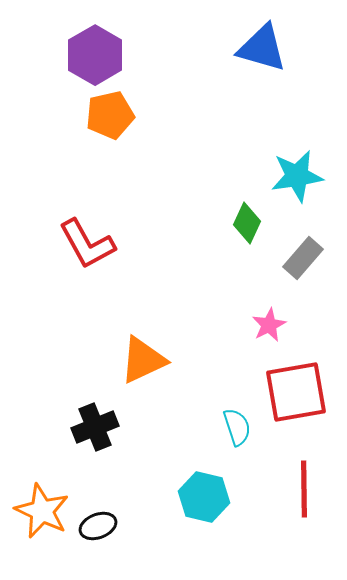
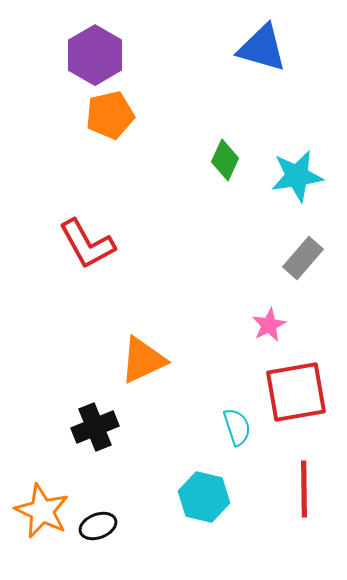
green diamond: moved 22 px left, 63 px up
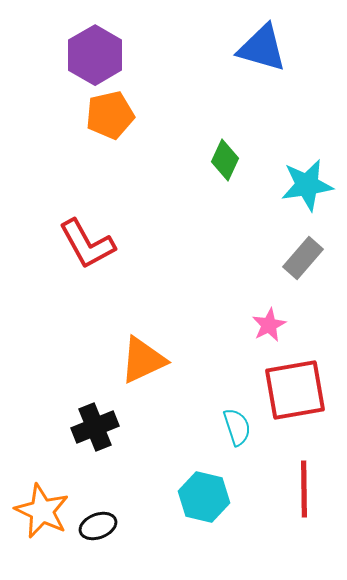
cyan star: moved 10 px right, 9 px down
red square: moved 1 px left, 2 px up
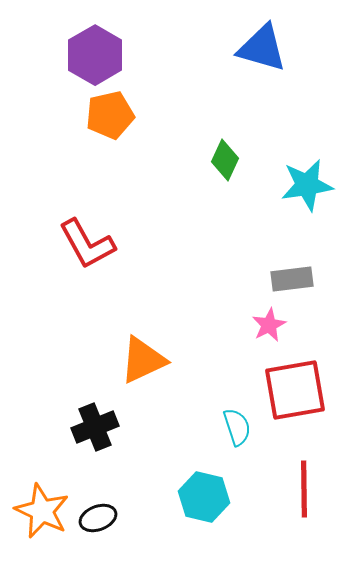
gray rectangle: moved 11 px left, 21 px down; rotated 42 degrees clockwise
black ellipse: moved 8 px up
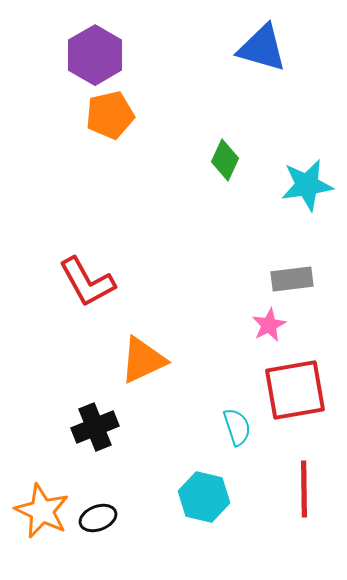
red L-shape: moved 38 px down
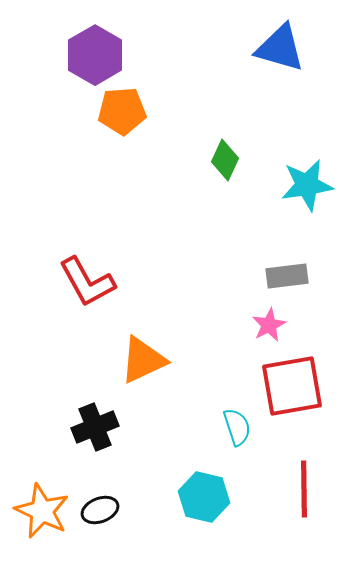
blue triangle: moved 18 px right
orange pentagon: moved 12 px right, 4 px up; rotated 9 degrees clockwise
gray rectangle: moved 5 px left, 3 px up
red square: moved 3 px left, 4 px up
black ellipse: moved 2 px right, 8 px up
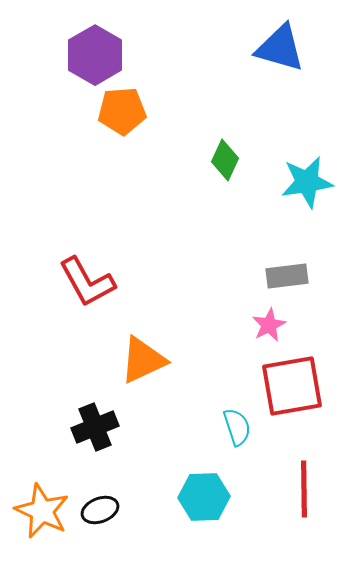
cyan star: moved 3 px up
cyan hexagon: rotated 15 degrees counterclockwise
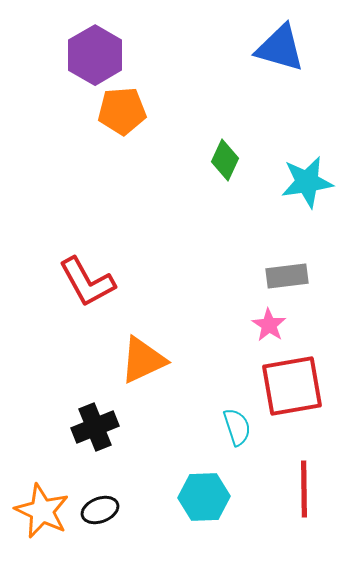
pink star: rotated 12 degrees counterclockwise
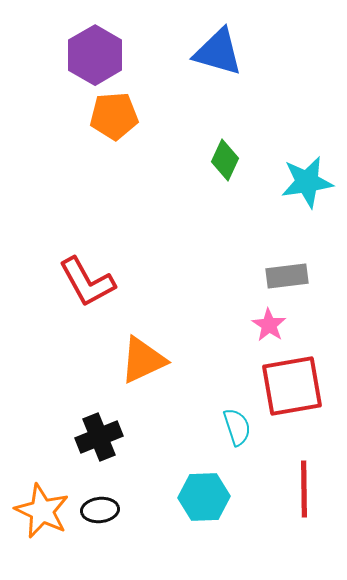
blue triangle: moved 62 px left, 4 px down
orange pentagon: moved 8 px left, 5 px down
black cross: moved 4 px right, 10 px down
black ellipse: rotated 15 degrees clockwise
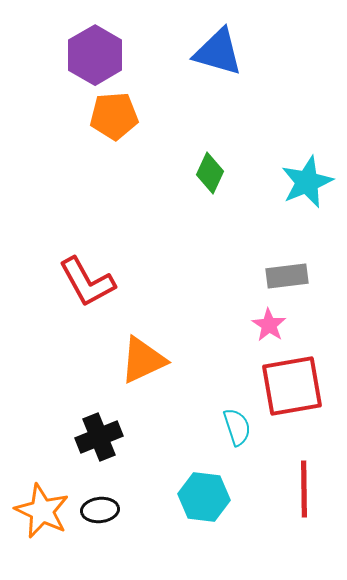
green diamond: moved 15 px left, 13 px down
cyan star: rotated 14 degrees counterclockwise
cyan hexagon: rotated 9 degrees clockwise
